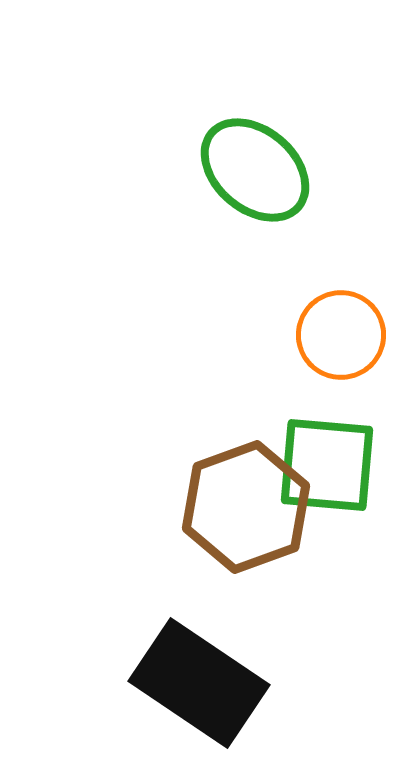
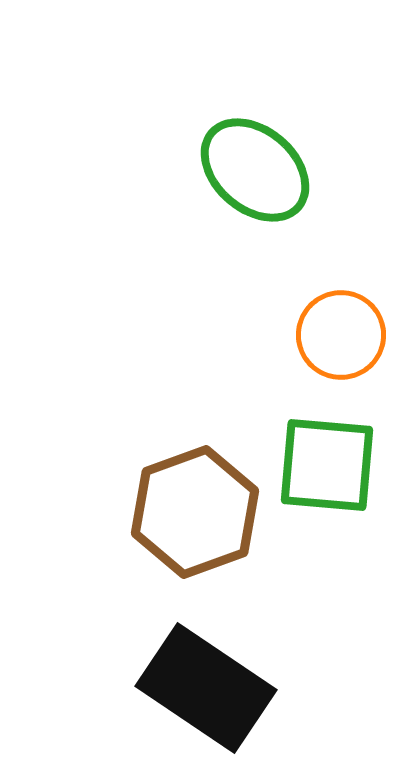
brown hexagon: moved 51 px left, 5 px down
black rectangle: moved 7 px right, 5 px down
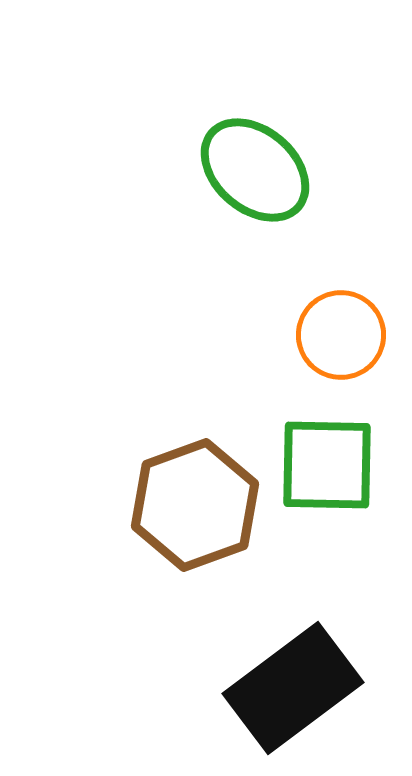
green square: rotated 4 degrees counterclockwise
brown hexagon: moved 7 px up
black rectangle: moved 87 px right; rotated 71 degrees counterclockwise
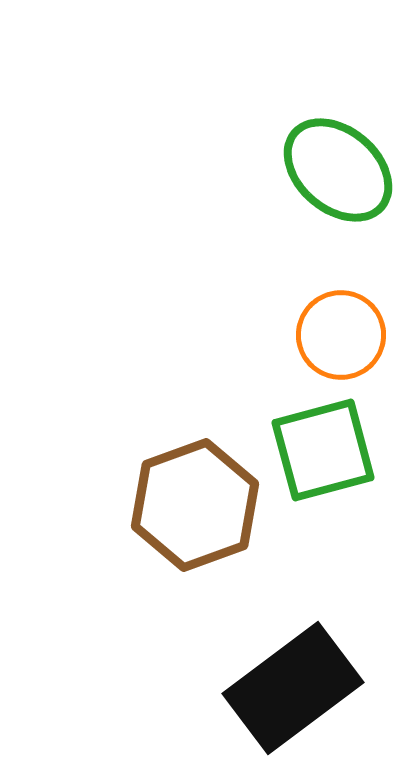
green ellipse: moved 83 px right
green square: moved 4 px left, 15 px up; rotated 16 degrees counterclockwise
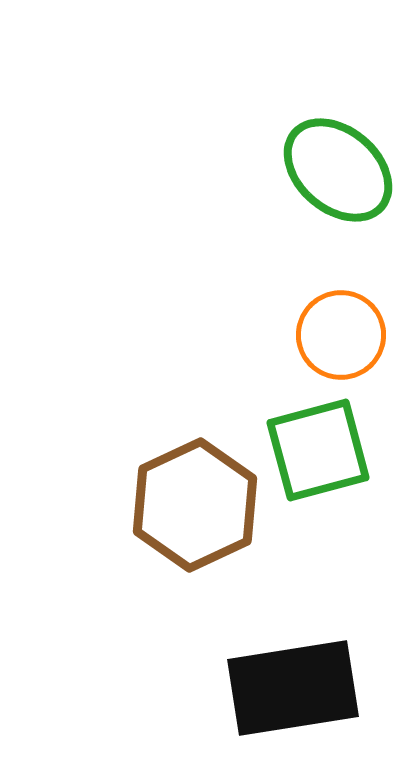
green square: moved 5 px left
brown hexagon: rotated 5 degrees counterclockwise
black rectangle: rotated 28 degrees clockwise
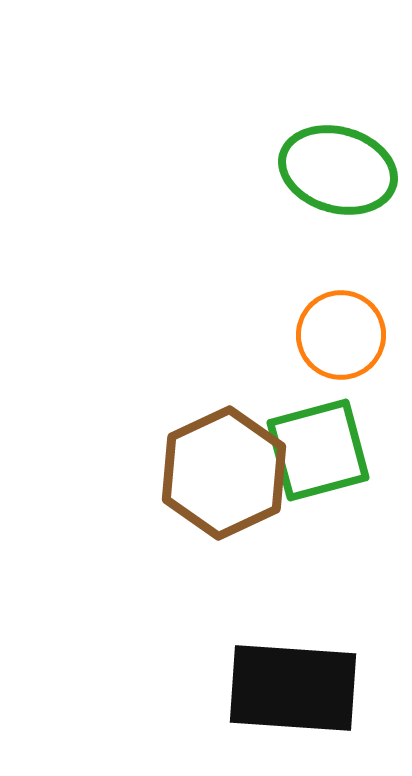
green ellipse: rotated 25 degrees counterclockwise
brown hexagon: moved 29 px right, 32 px up
black rectangle: rotated 13 degrees clockwise
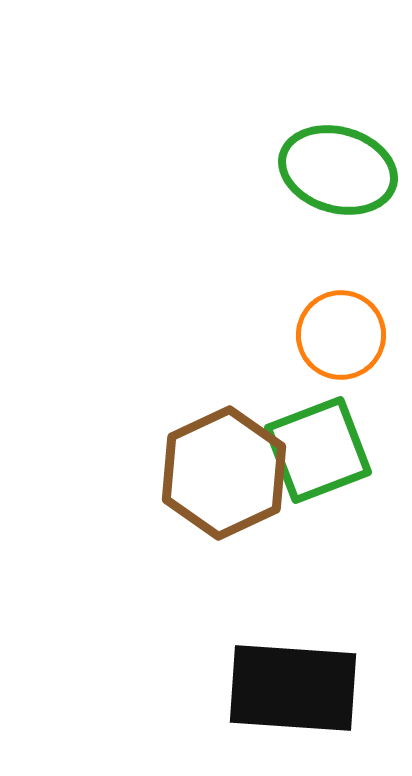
green square: rotated 6 degrees counterclockwise
